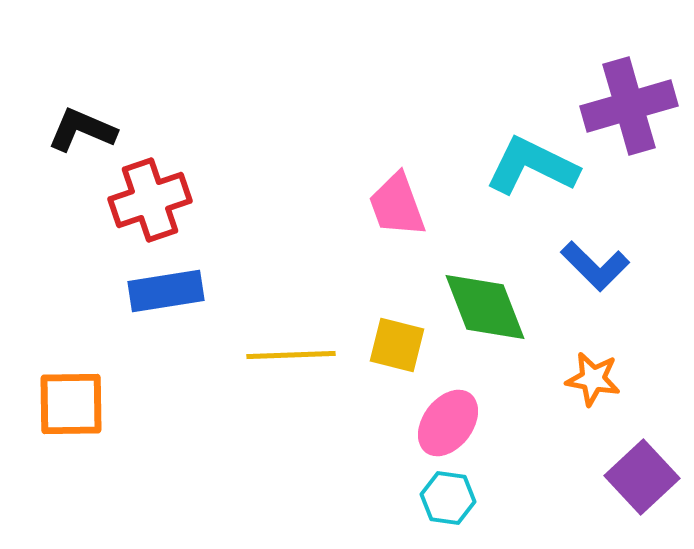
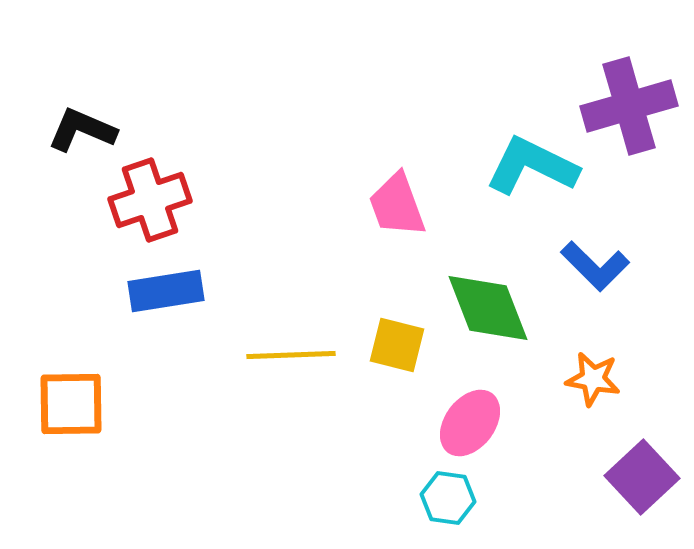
green diamond: moved 3 px right, 1 px down
pink ellipse: moved 22 px right
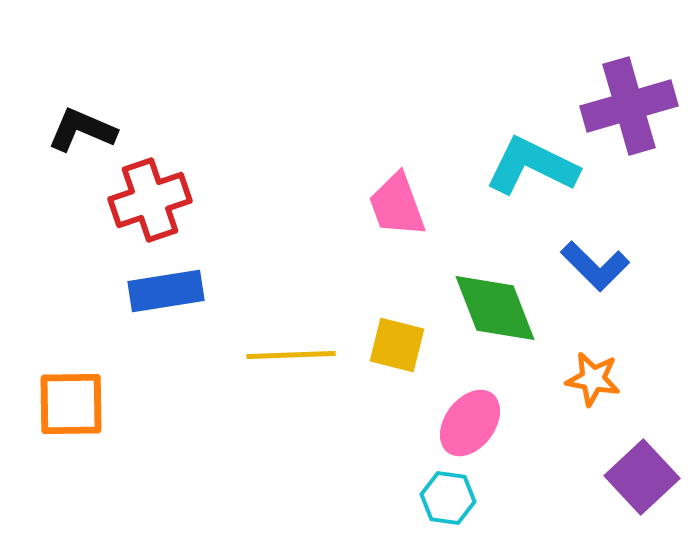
green diamond: moved 7 px right
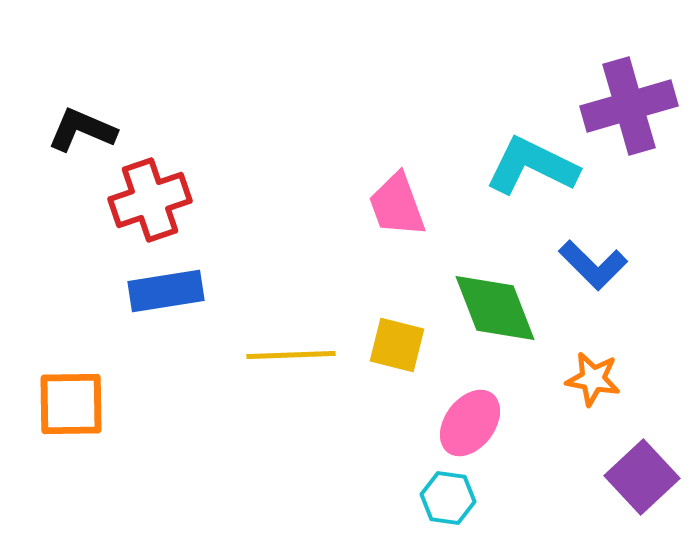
blue L-shape: moved 2 px left, 1 px up
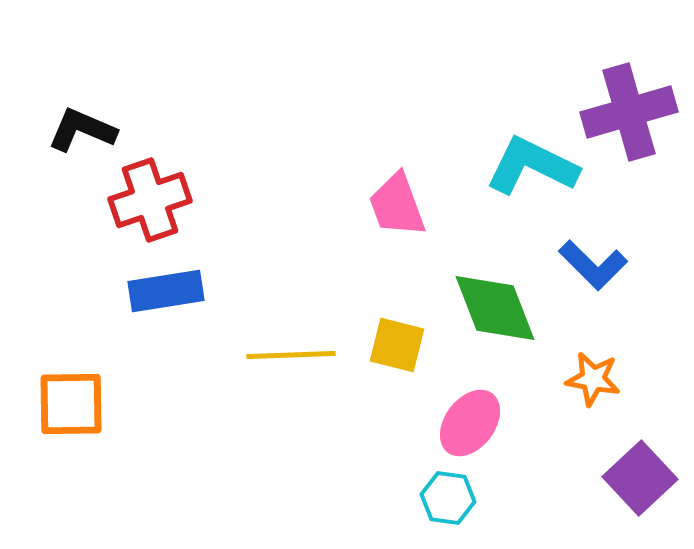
purple cross: moved 6 px down
purple square: moved 2 px left, 1 px down
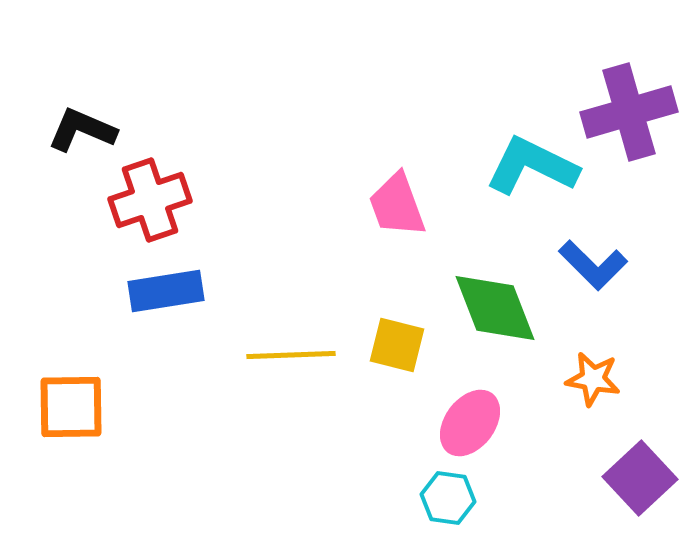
orange square: moved 3 px down
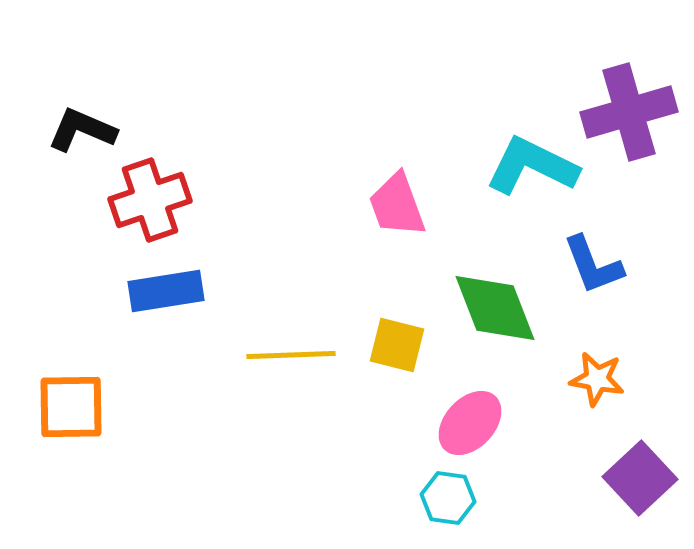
blue L-shape: rotated 24 degrees clockwise
orange star: moved 4 px right
pink ellipse: rotated 6 degrees clockwise
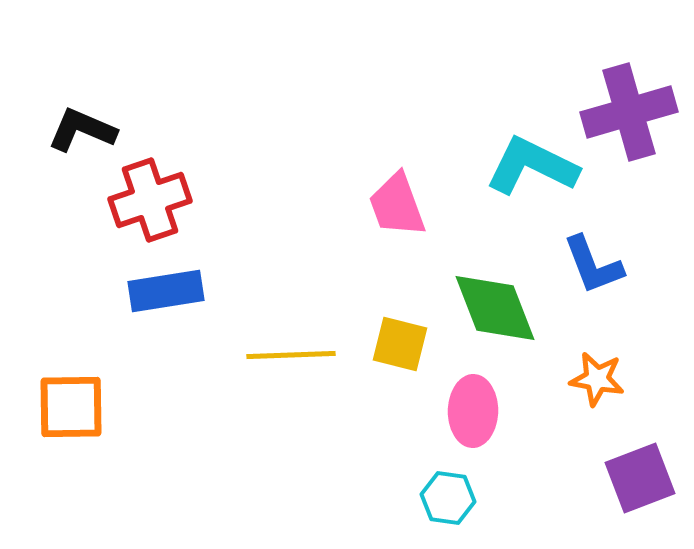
yellow square: moved 3 px right, 1 px up
pink ellipse: moved 3 px right, 12 px up; rotated 42 degrees counterclockwise
purple square: rotated 22 degrees clockwise
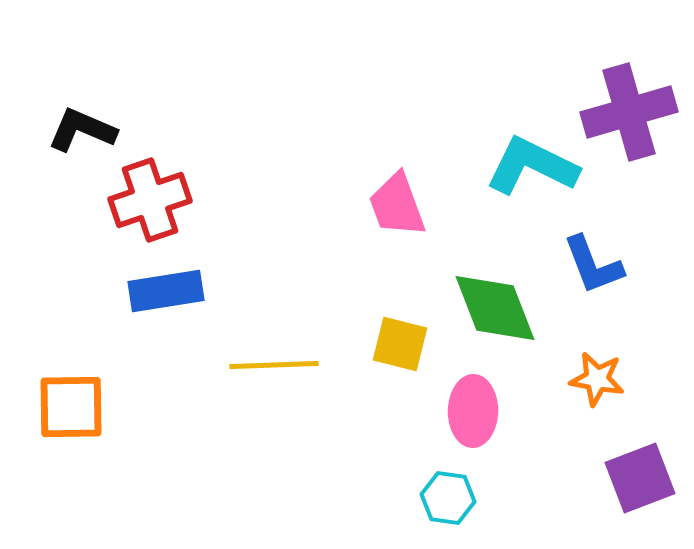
yellow line: moved 17 px left, 10 px down
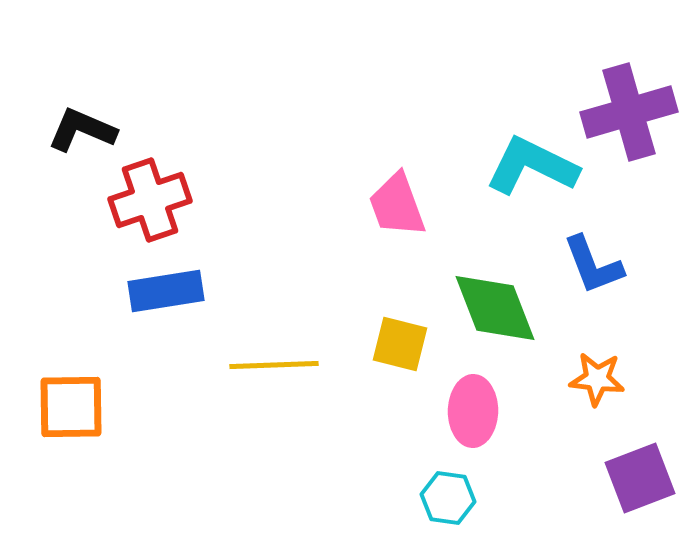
orange star: rotated 4 degrees counterclockwise
